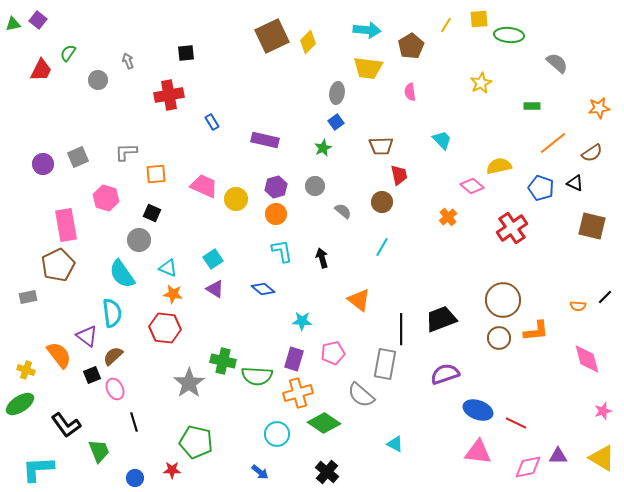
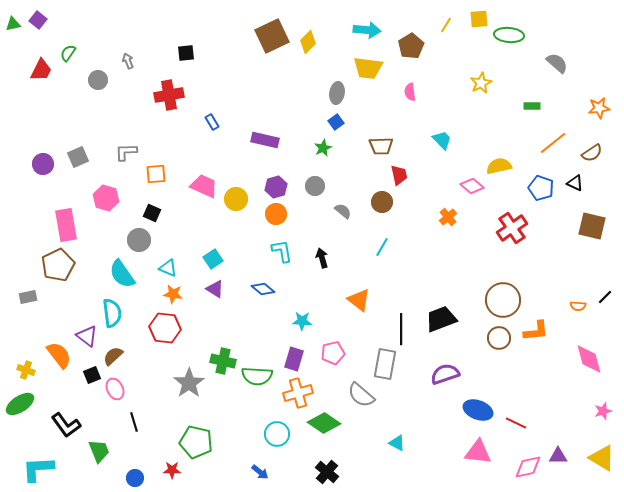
pink diamond at (587, 359): moved 2 px right
cyan triangle at (395, 444): moved 2 px right, 1 px up
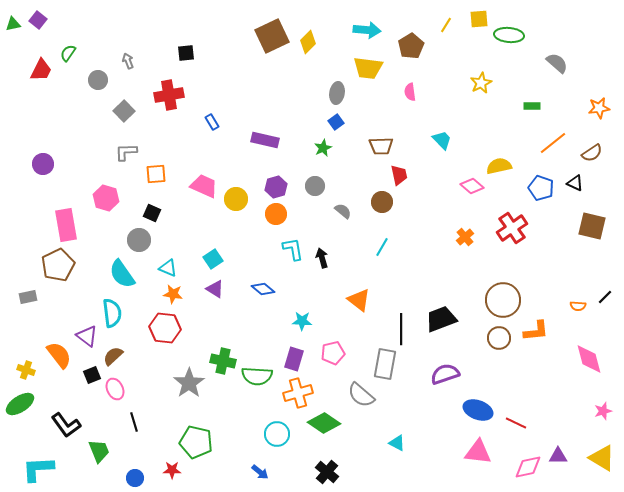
gray square at (78, 157): moved 46 px right, 46 px up; rotated 20 degrees counterclockwise
orange cross at (448, 217): moved 17 px right, 20 px down
cyan L-shape at (282, 251): moved 11 px right, 2 px up
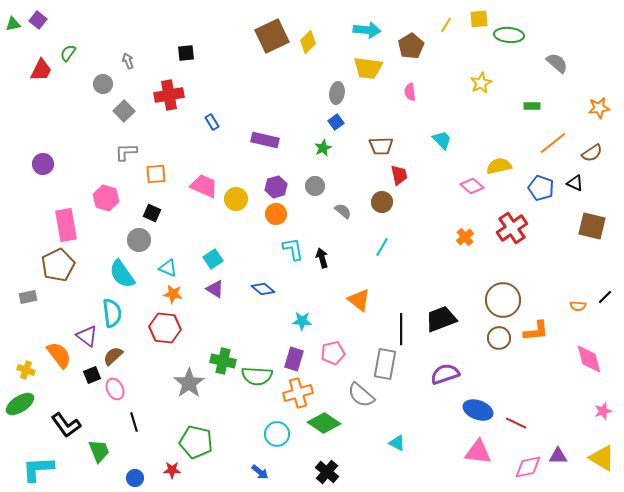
gray circle at (98, 80): moved 5 px right, 4 px down
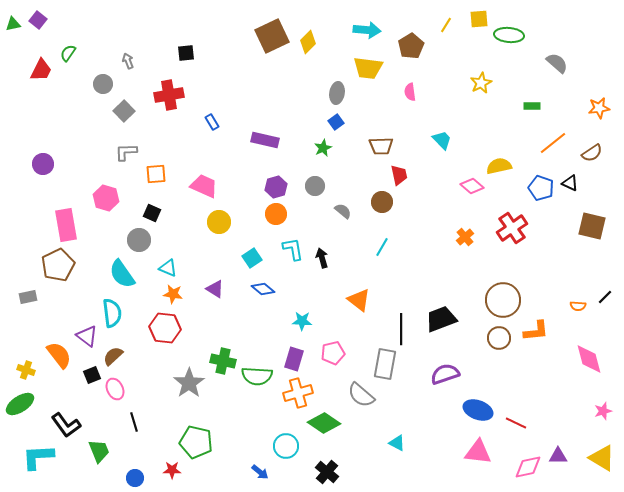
black triangle at (575, 183): moved 5 px left
yellow circle at (236, 199): moved 17 px left, 23 px down
cyan square at (213, 259): moved 39 px right, 1 px up
cyan circle at (277, 434): moved 9 px right, 12 px down
cyan L-shape at (38, 469): moved 12 px up
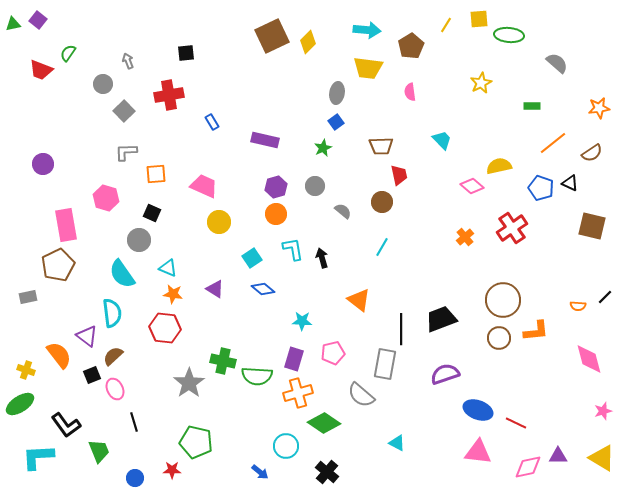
red trapezoid at (41, 70): rotated 85 degrees clockwise
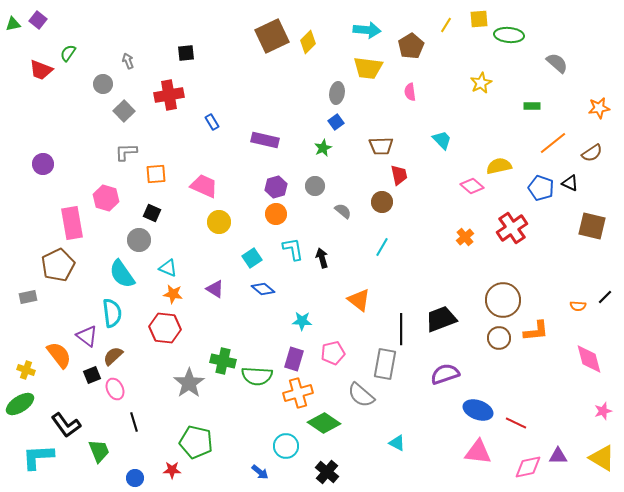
pink rectangle at (66, 225): moved 6 px right, 2 px up
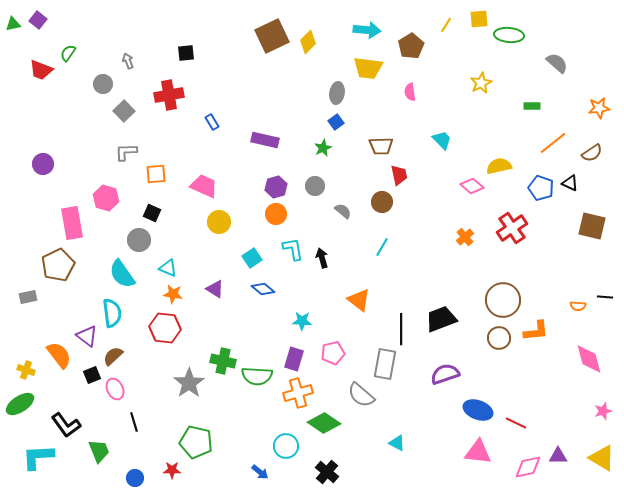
black line at (605, 297): rotated 49 degrees clockwise
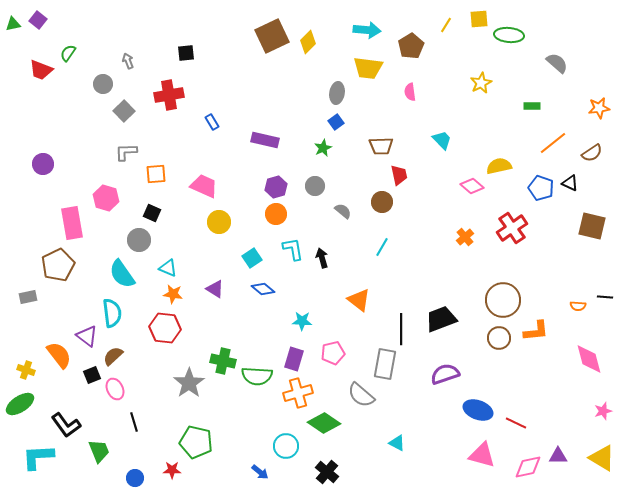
pink triangle at (478, 452): moved 4 px right, 3 px down; rotated 8 degrees clockwise
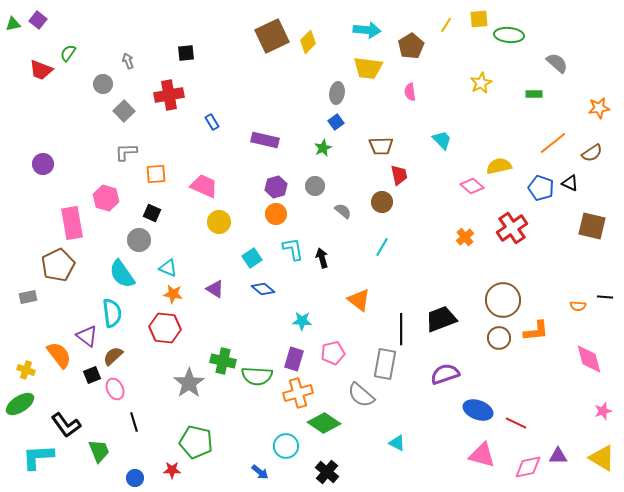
green rectangle at (532, 106): moved 2 px right, 12 px up
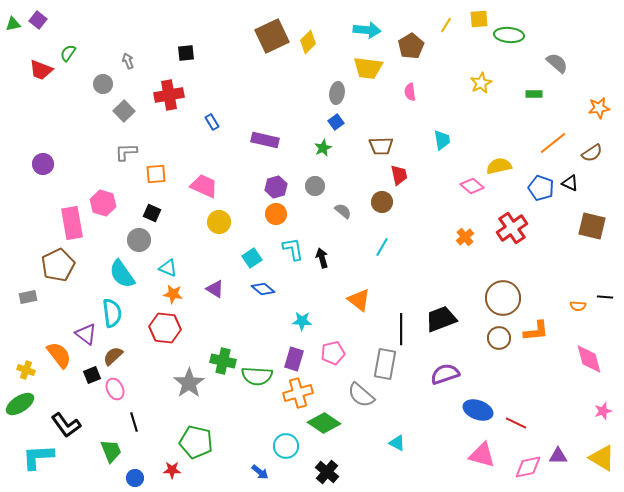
cyan trapezoid at (442, 140): rotated 35 degrees clockwise
pink hexagon at (106, 198): moved 3 px left, 5 px down
brown circle at (503, 300): moved 2 px up
purple triangle at (87, 336): moved 1 px left, 2 px up
green trapezoid at (99, 451): moved 12 px right
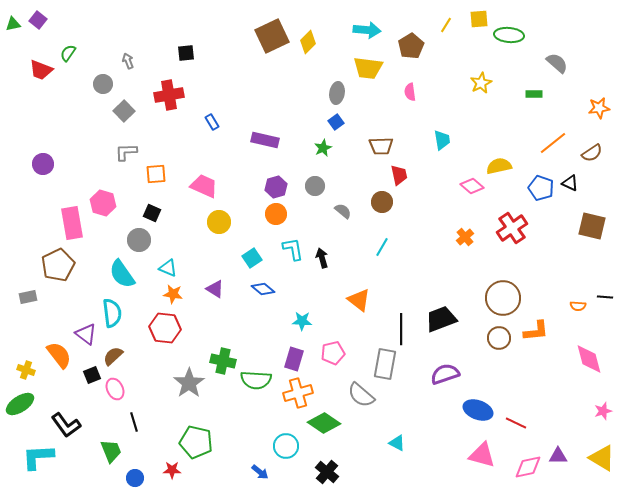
green semicircle at (257, 376): moved 1 px left, 4 px down
